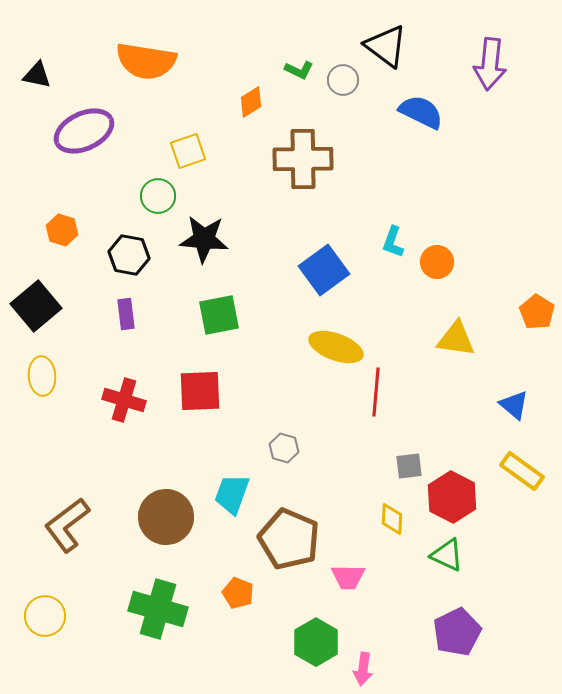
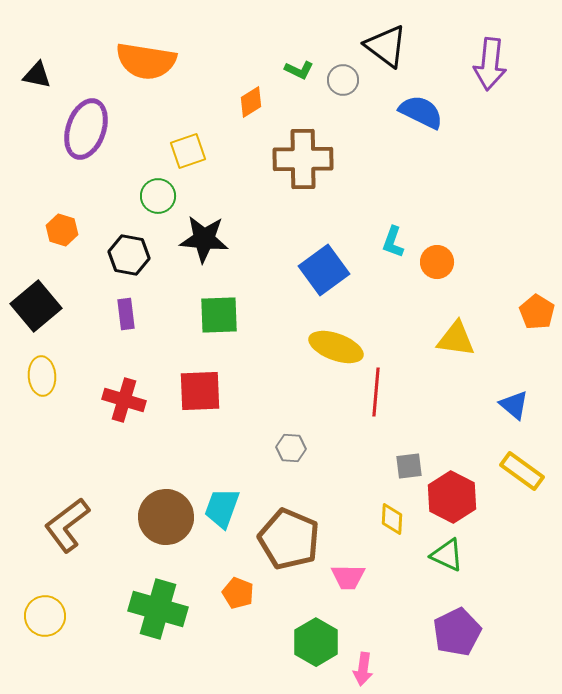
purple ellipse at (84, 131): moved 2 px right, 2 px up; rotated 46 degrees counterclockwise
green square at (219, 315): rotated 9 degrees clockwise
gray hexagon at (284, 448): moved 7 px right; rotated 12 degrees counterclockwise
cyan trapezoid at (232, 494): moved 10 px left, 14 px down
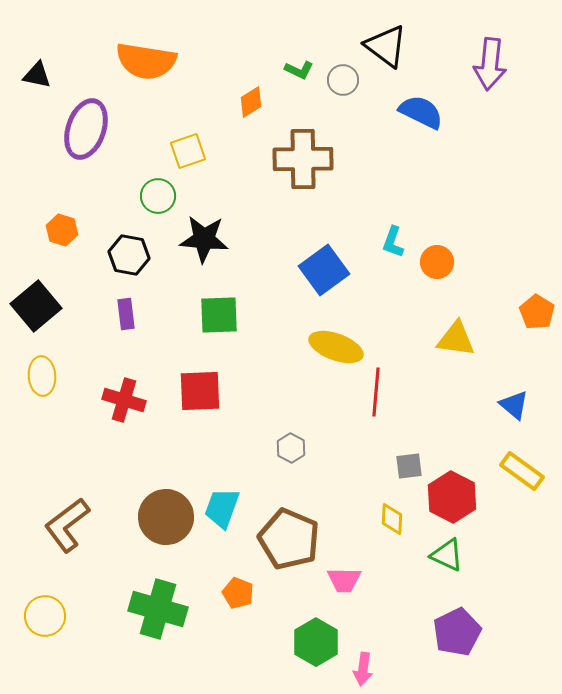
gray hexagon at (291, 448): rotated 24 degrees clockwise
pink trapezoid at (348, 577): moved 4 px left, 3 px down
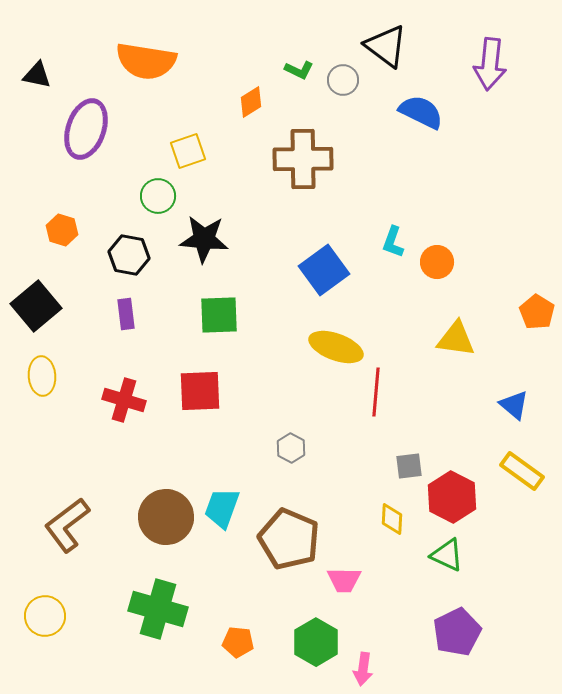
orange pentagon at (238, 593): moved 49 px down; rotated 16 degrees counterclockwise
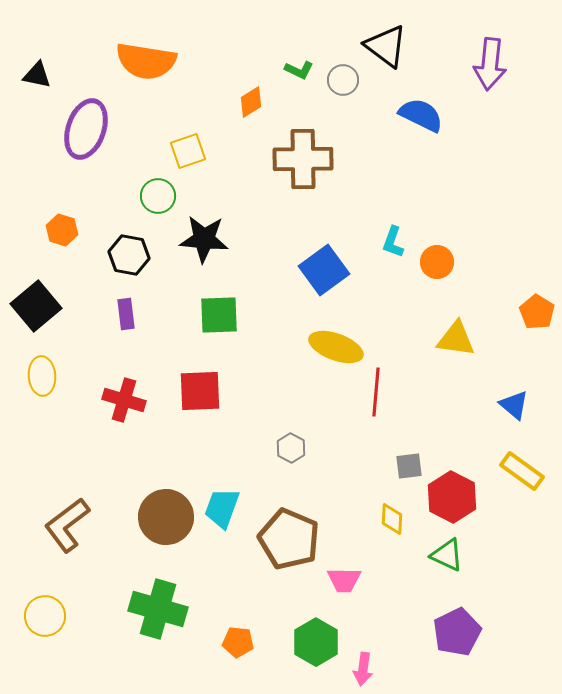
blue semicircle at (421, 112): moved 3 px down
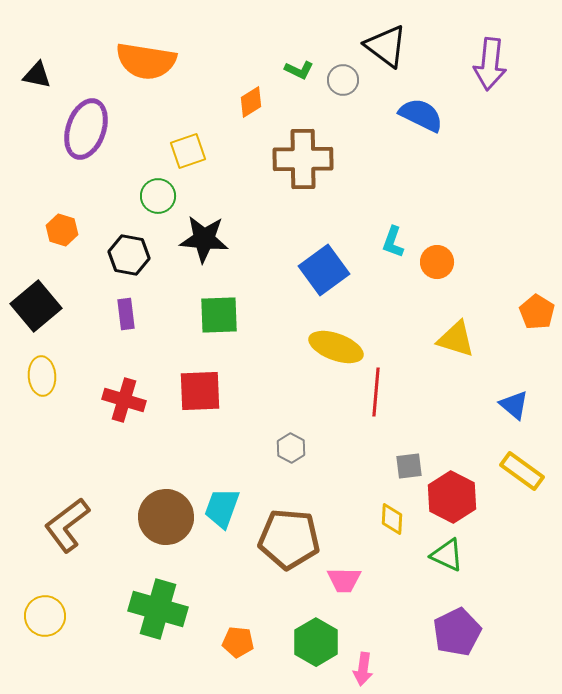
yellow triangle at (456, 339): rotated 9 degrees clockwise
brown pentagon at (289, 539): rotated 18 degrees counterclockwise
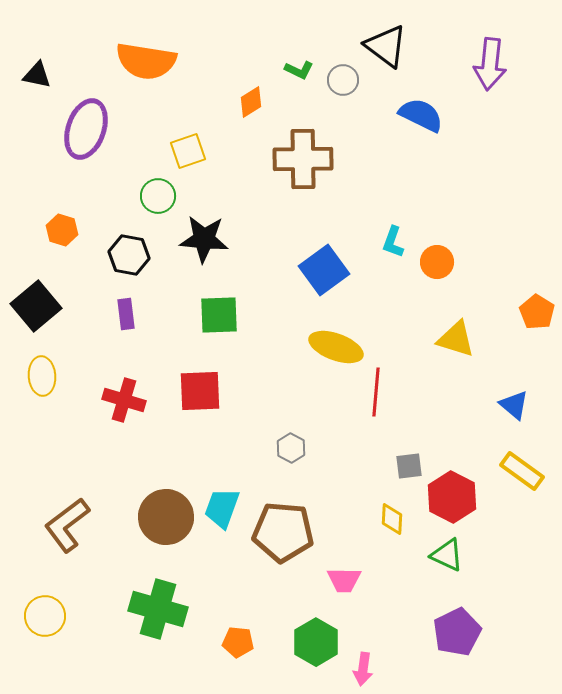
brown pentagon at (289, 539): moved 6 px left, 7 px up
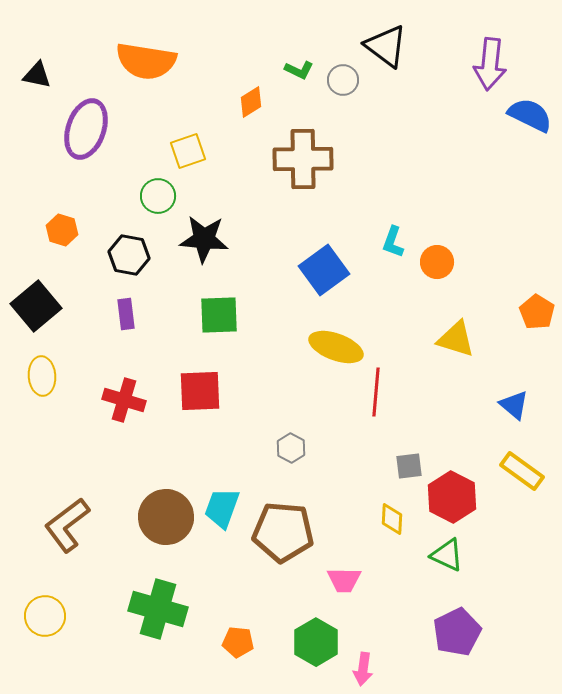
blue semicircle at (421, 115): moved 109 px right
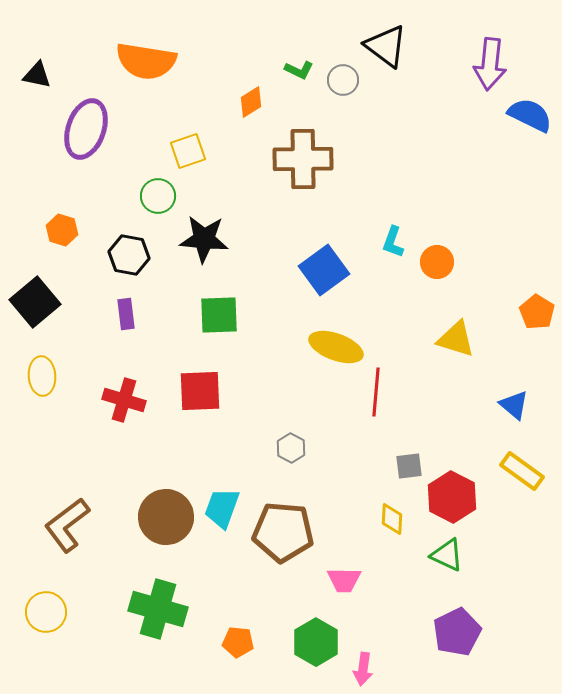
black square at (36, 306): moved 1 px left, 4 px up
yellow circle at (45, 616): moved 1 px right, 4 px up
